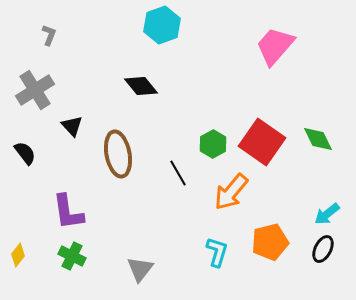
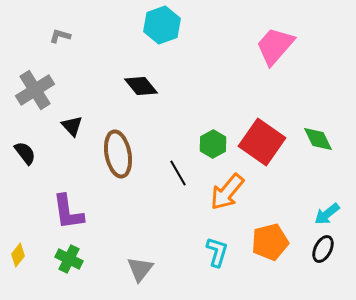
gray L-shape: moved 11 px right, 1 px down; rotated 95 degrees counterclockwise
orange arrow: moved 4 px left
green cross: moved 3 px left, 3 px down
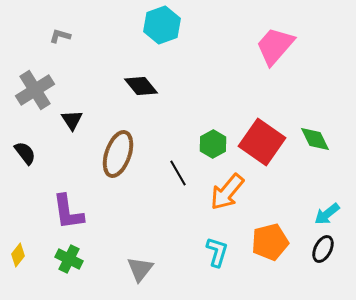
black triangle: moved 6 px up; rotated 10 degrees clockwise
green diamond: moved 3 px left
brown ellipse: rotated 30 degrees clockwise
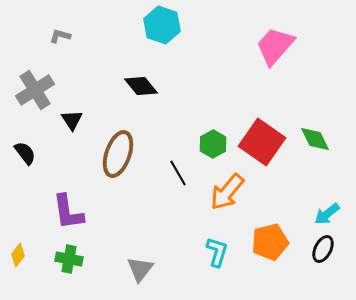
cyan hexagon: rotated 21 degrees counterclockwise
green cross: rotated 16 degrees counterclockwise
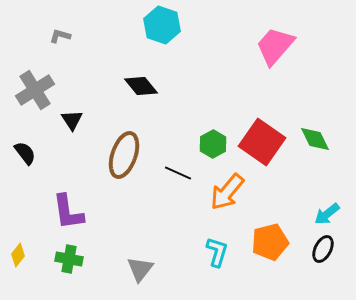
brown ellipse: moved 6 px right, 1 px down
black line: rotated 36 degrees counterclockwise
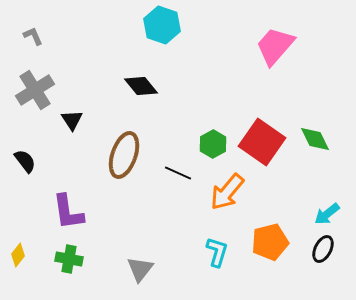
gray L-shape: moved 27 px left; rotated 50 degrees clockwise
black semicircle: moved 8 px down
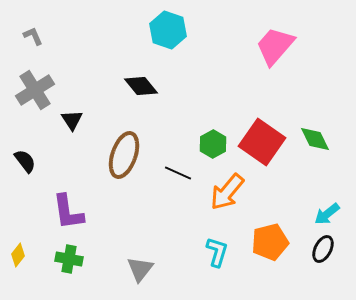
cyan hexagon: moved 6 px right, 5 px down
